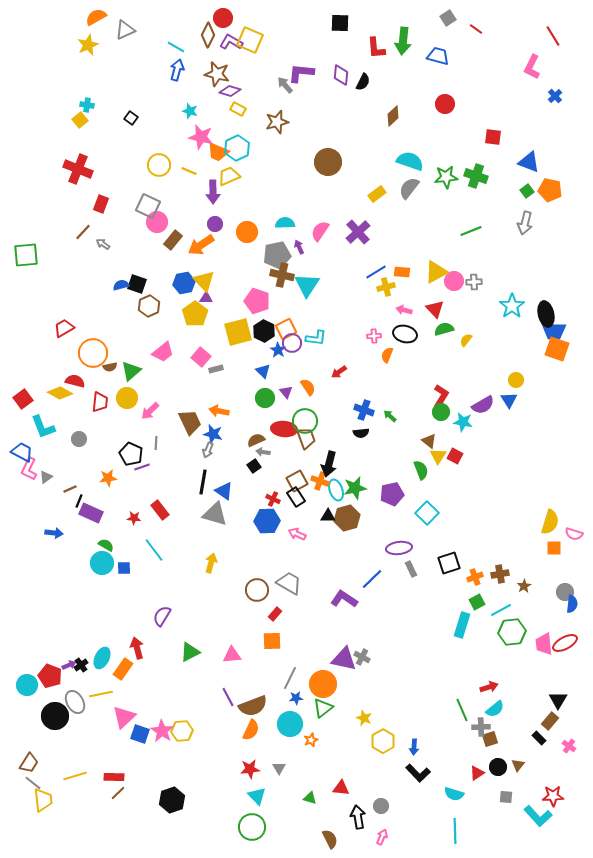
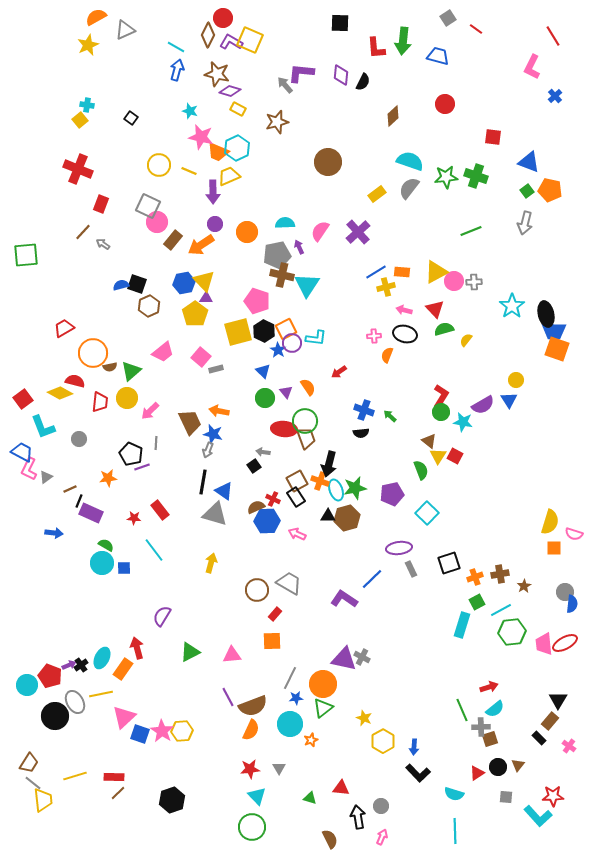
brown semicircle at (256, 440): moved 67 px down
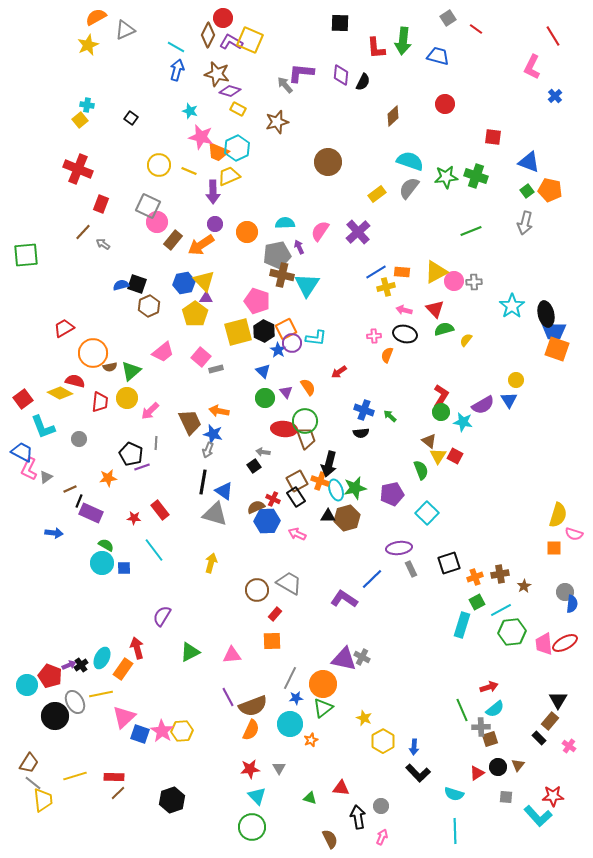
yellow semicircle at (550, 522): moved 8 px right, 7 px up
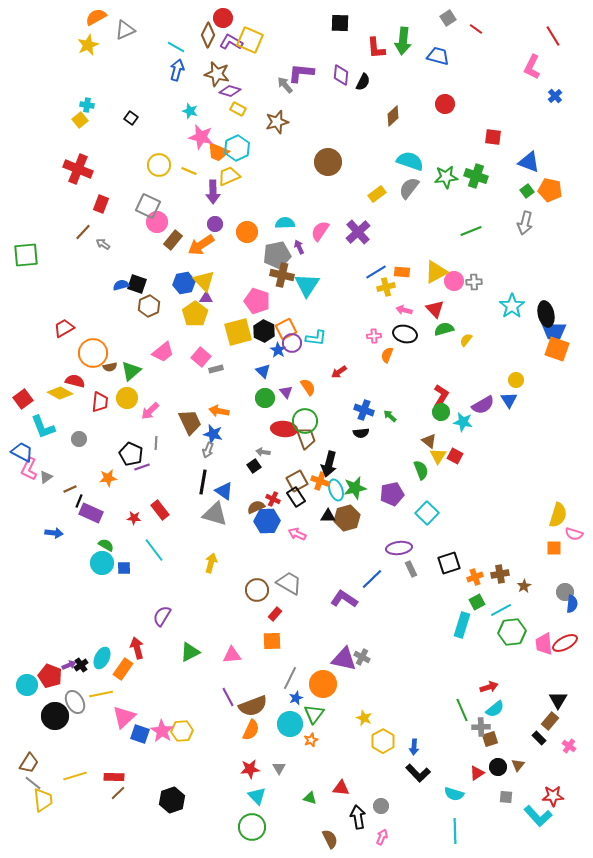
blue star at (296, 698): rotated 16 degrees counterclockwise
green triangle at (323, 708): moved 9 px left, 6 px down; rotated 15 degrees counterclockwise
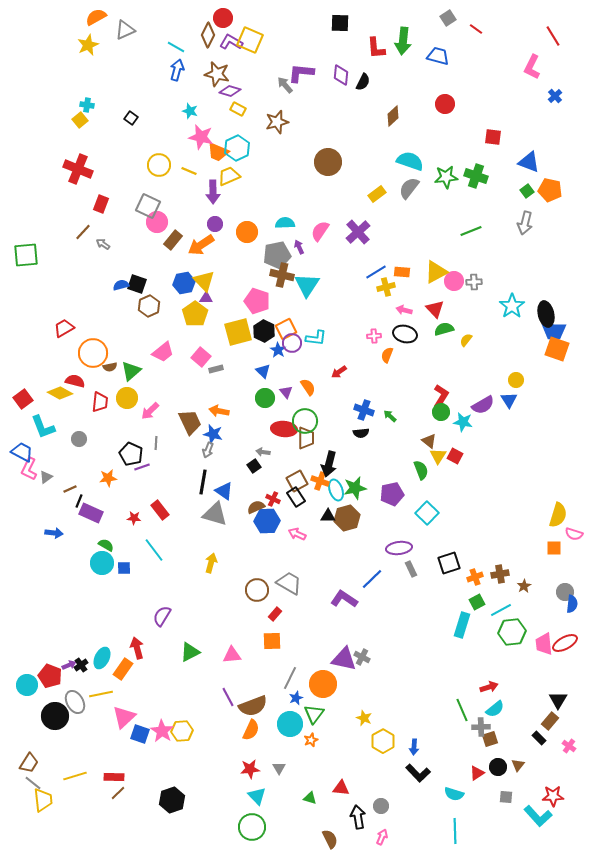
brown trapezoid at (306, 438): rotated 20 degrees clockwise
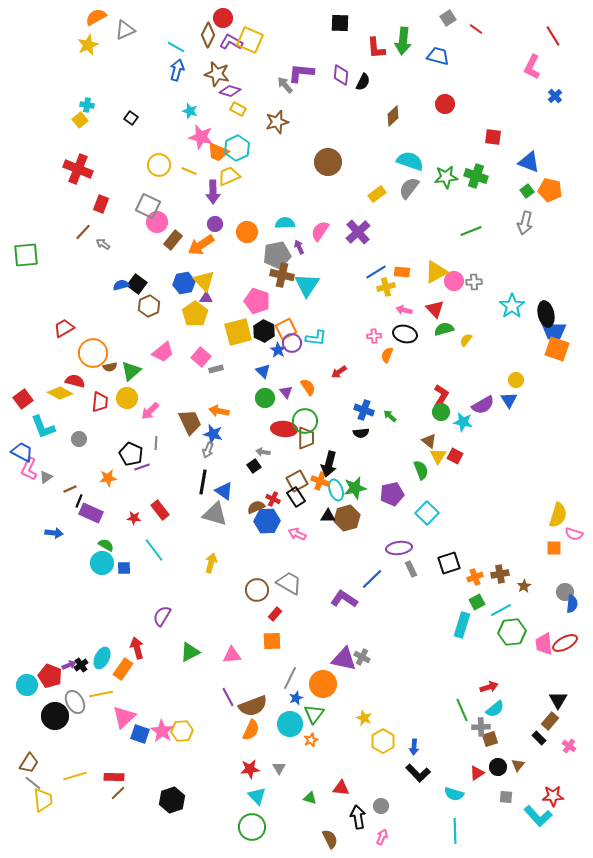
black square at (137, 284): rotated 18 degrees clockwise
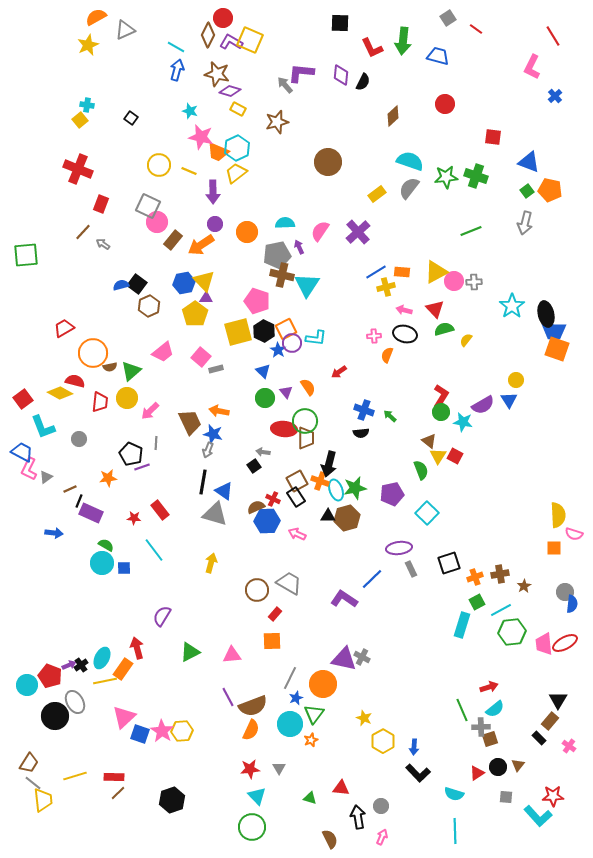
red L-shape at (376, 48): moved 4 px left; rotated 20 degrees counterclockwise
yellow trapezoid at (229, 176): moved 7 px right, 3 px up; rotated 15 degrees counterclockwise
yellow semicircle at (558, 515): rotated 20 degrees counterclockwise
yellow line at (101, 694): moved 4 px right, 13 px up
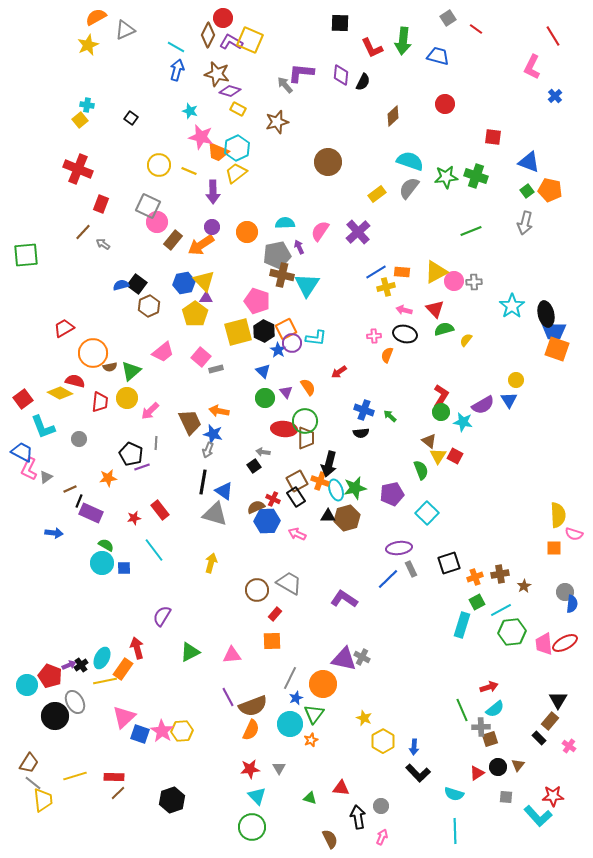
purple circle at (215, 224): moved 3 px left, 3 px down
red star at (134, 518): rotated 16 degrees counterclockwise
blue line at (372, 579): moved 16 px right
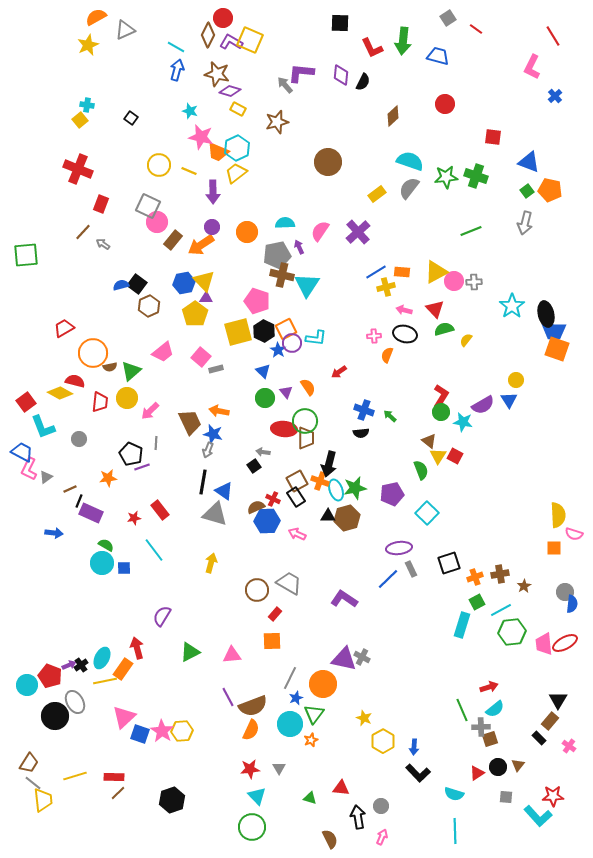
red square at (23, 399): moved 3 px right, 3 px down
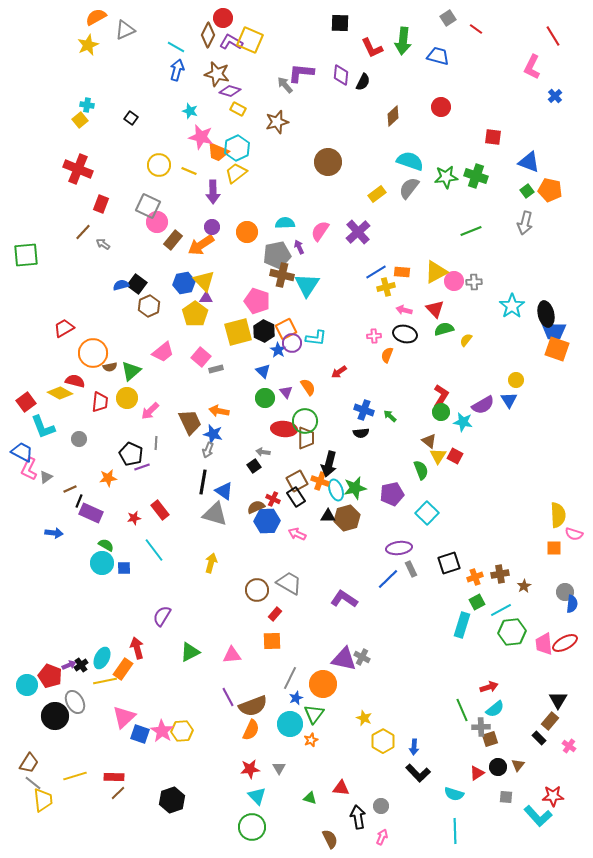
red circle at (445, 104): moved 4 px left, 3 px down
